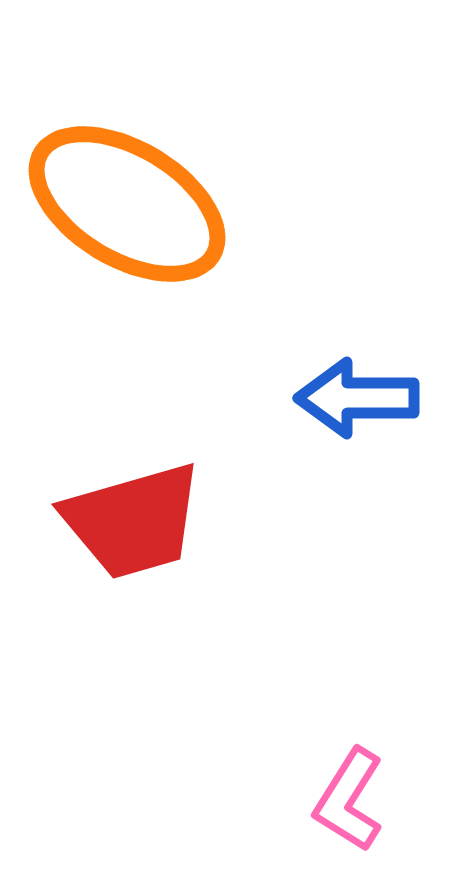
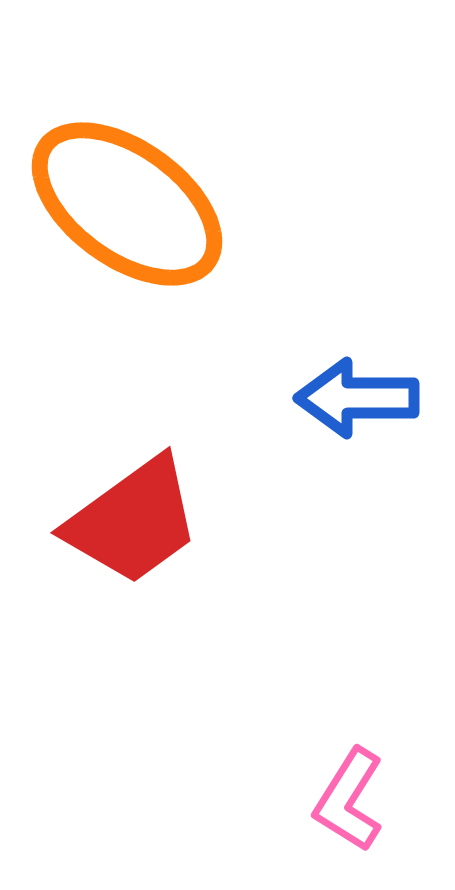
orange ellipse: rotated 5 degrees clockwise
red trapezoid: rotated 20 degrees counterclockwise
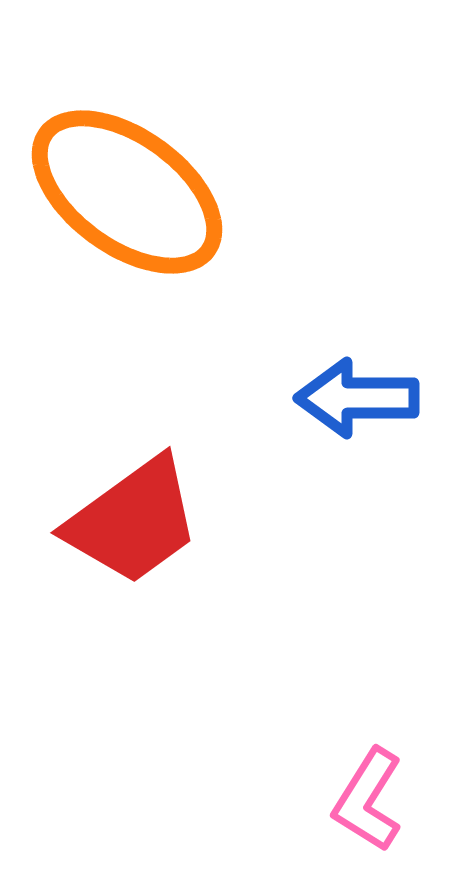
orange ellipse: moved 12 px up
pink L-shape: moved 19 px right
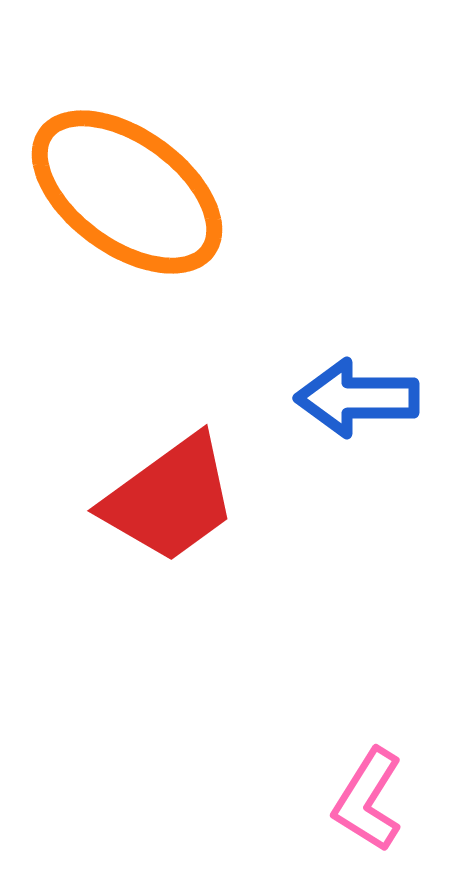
red trapezoid: moved 37 px right, 22 px up
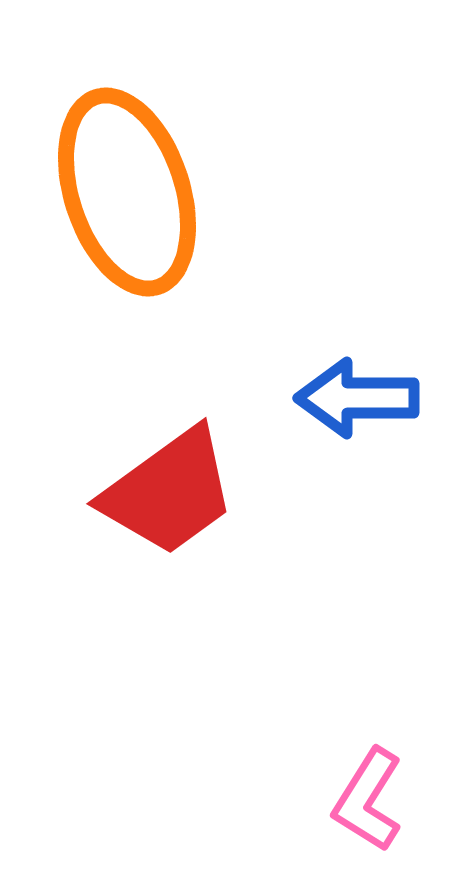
orange ellipse: rotated 36 degrees clockwise
red trapezoid: moved 1 px left, 7 px up
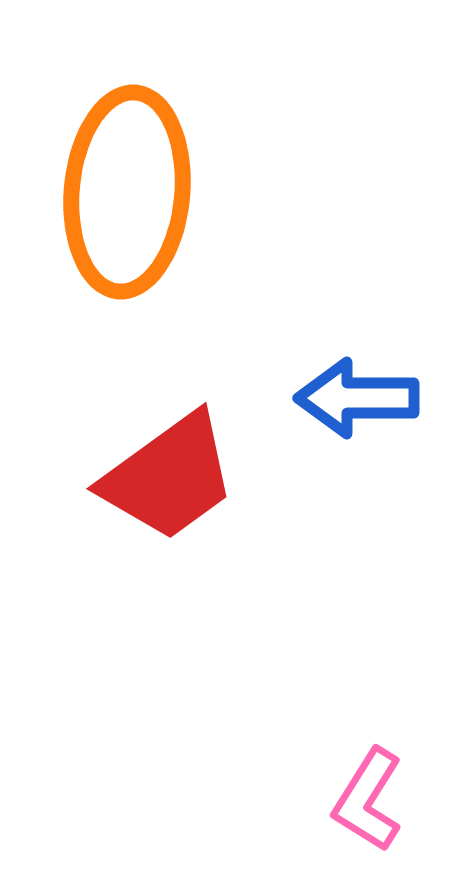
orange ellipse: rotated 23 degrees clockwise
red trapezoid: moved 15 px up
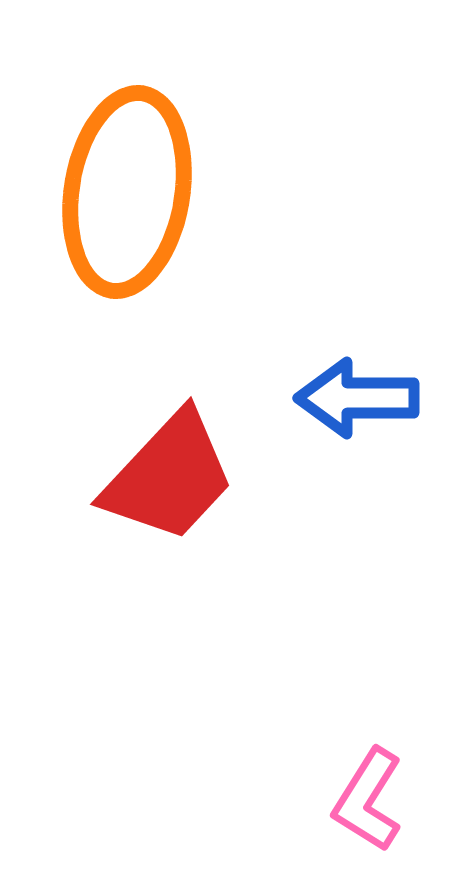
orange ellipse: rotated 4 degrees clockwise
red trapezoid: rotated 11 degrees counterclockwise
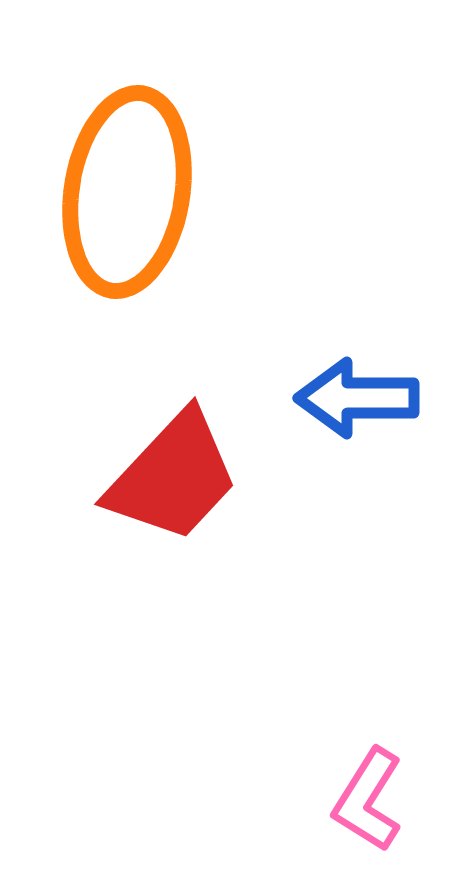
red trapezoid: moved 4 px right
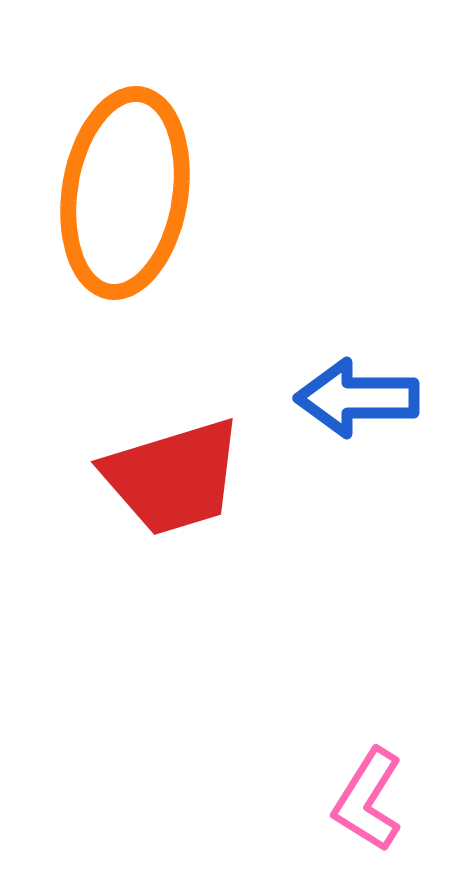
orange ellipse: moved 2 px left, 1 px down
red trapezoid: rotated 30 degrees clockwise
